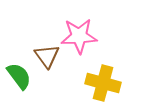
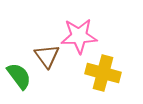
yellow cross: moved 10 px up
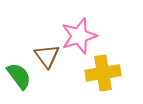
pink star: rotated 15 degrees counterclockwise
yellow cross: rotated 24 degrees counterclockwise
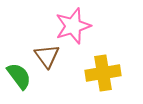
pink star: moved 6 px left, 10 px up
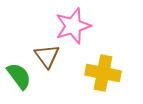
yellow cross: rotated 20 degrees clockwise
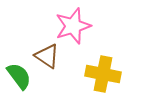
brown triangle: rotated 20 degrees counterclockwise
yellow cross: moved 1 px down
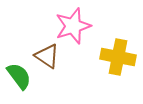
yellow cross: moved 15 px right, 17 px up
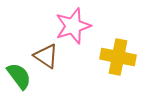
brown triangle: moved 1 px left
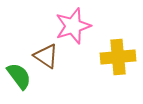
yellow cross: rotated 16 degrees counterclockwise
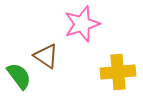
pink star: moved 9 px right, 2 px up
yellow cross: moved 15 px down
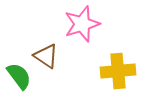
yellow cross: moved 1 px up
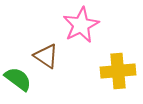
pink star: moved 1 px left, 1 px down; rotated 9 degrees counterclockwise
green semicircle: moved 1 px left, 3 px down; rotated 16 degrees counterclockwise
